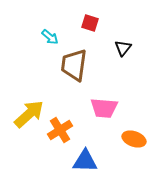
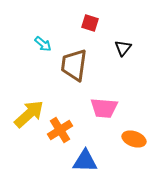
cyan arrow: moved 7 px left, 7 px down
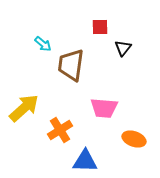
red square: moved 10 px right, 4 px down; rotated 18 degrees counterclockwise
brown trapezoid: moved 3 px left
yellow arrow: moved 5 px left, 6 px up
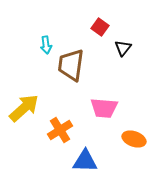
red square: rotated 36 degrees clockwise
cyan arrow: moved 3 px right, 1 px down; rotated 42 degrees clockwise
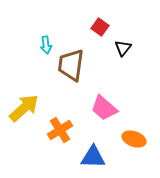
pink trapezoid: rotated 36 degrees clockwise
blue triangle: moved 8 px right, 4 px up
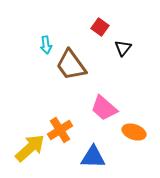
brown trapezoid: rotated 44 degrees counterclockwise
yellow arrow: moved 6 px right, 40 px down
orange ellipse: moved 7 px up
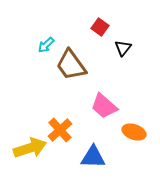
cyan arrow: rotated 54 degrees clockwise
pink trapezoid: moved 2 px up
orange cross: rotated 10 degrees counterclockwise
yellow arrow: rotated 24 degrees clockwise
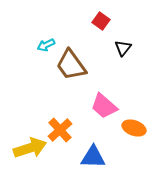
red square: moved 1 px right, 6 px up
cyan arrow: rotated 18 degrees clockwise
orange ellipse: moved 4 px up
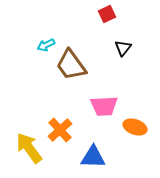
red square: moved 6 px right, 7 px up; rotated 30 degrees clockwise
pink trapezoid: rotated 44 degrees counterclockwise
orange ellipse: moved 1 px right, 1 px up
yellow arrow: moved 1 px left; rotated 108 degrees counterclockwise
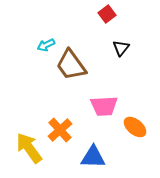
red square: rotated 12 degrees counterclockwise
black triangle: moved 2 px left
orange ellipse: rotated 20 degrees clockwise
